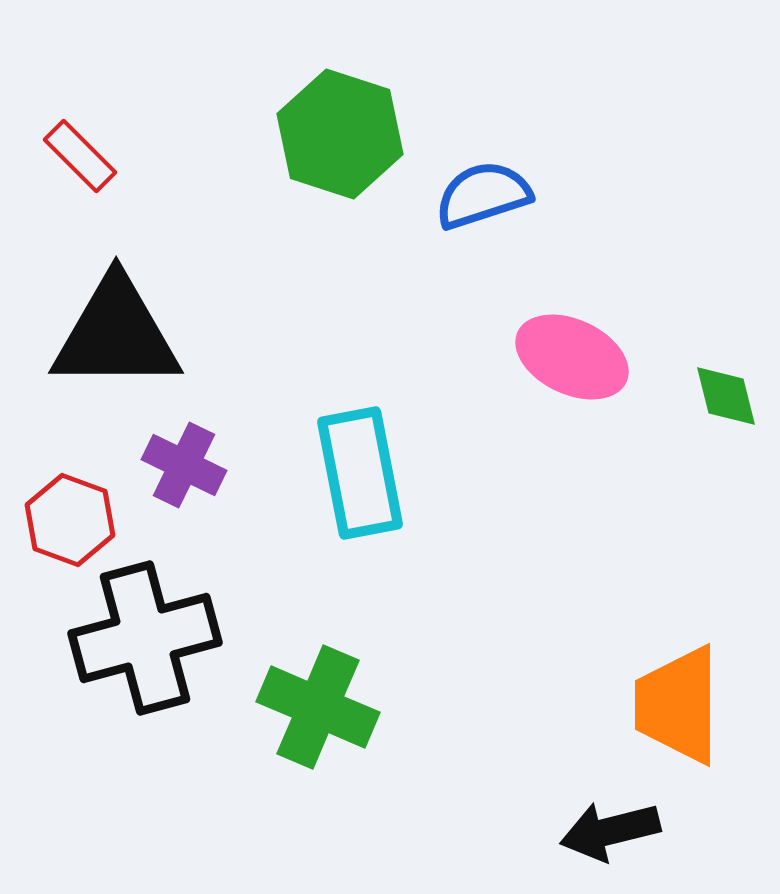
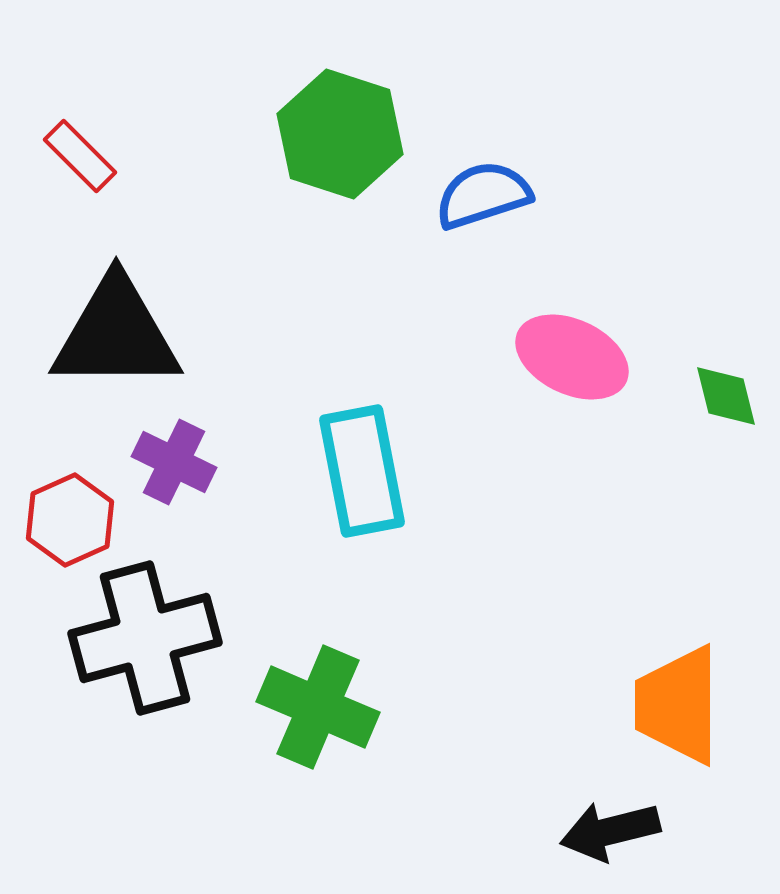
purple cross: moved 10 px left, 3 px up
cyan rectangle: moved 2 px right, 2 px up
red hexagon: rotated 16 degrees clockwise
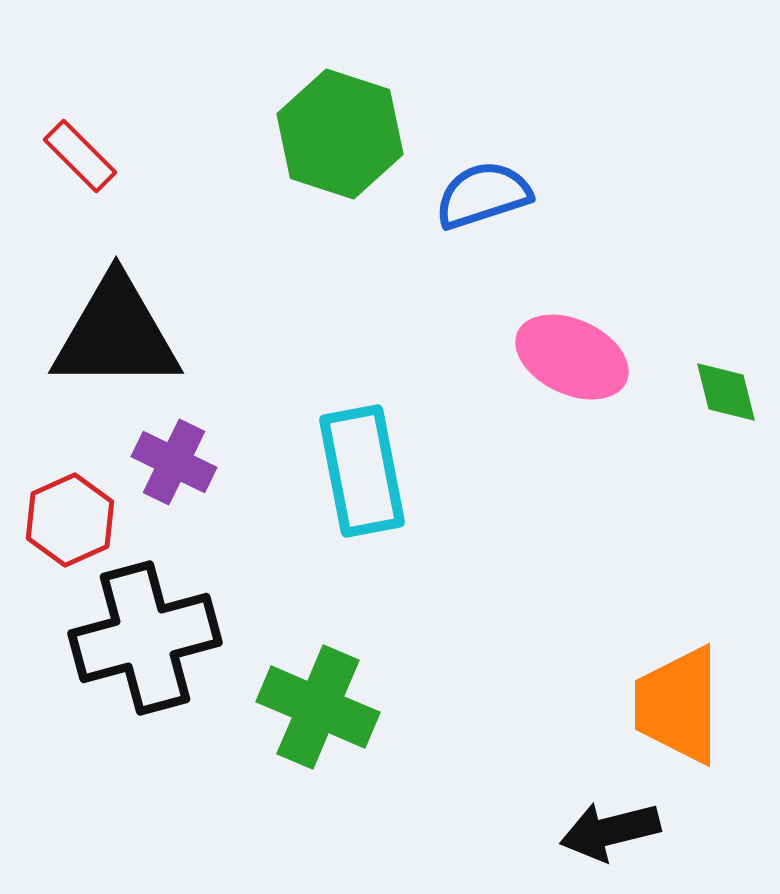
green diamond: moved 4 px up
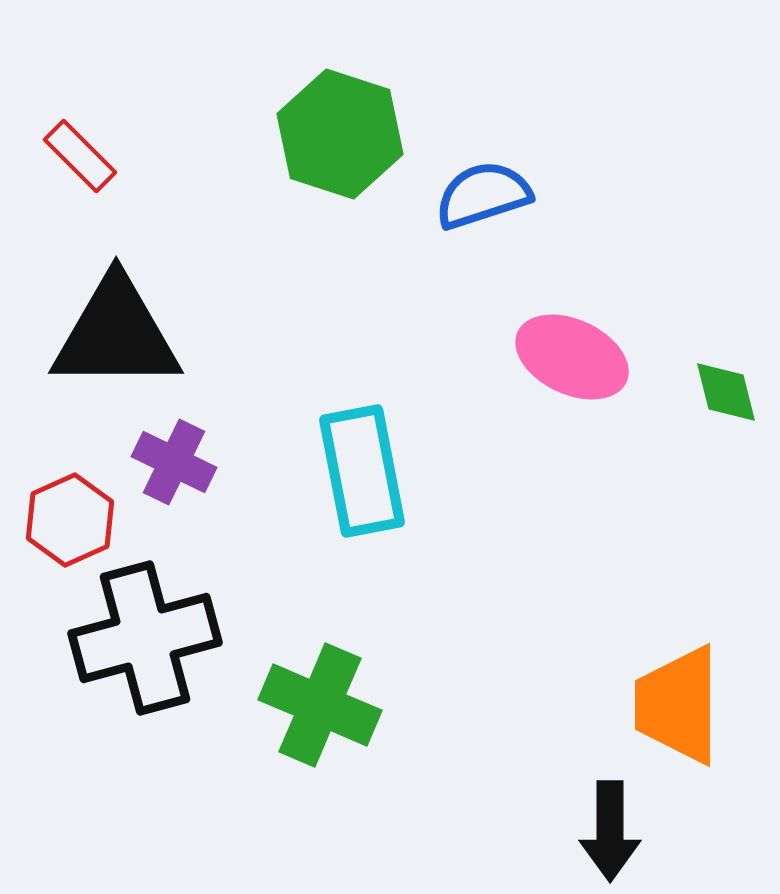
green cross: moved 2 px right, 2 px up
black arrow: rotated 76 degrees counterclockwise
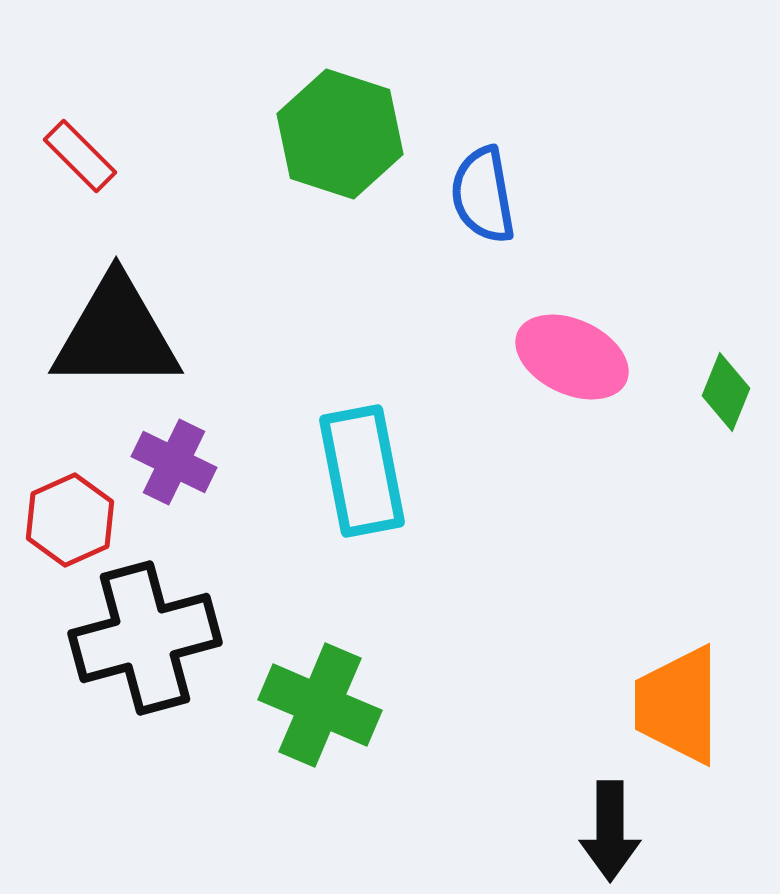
blue semicircle: rotated 82 degrees counterclockwise
green diamond: rotated 36 degrees clockwise
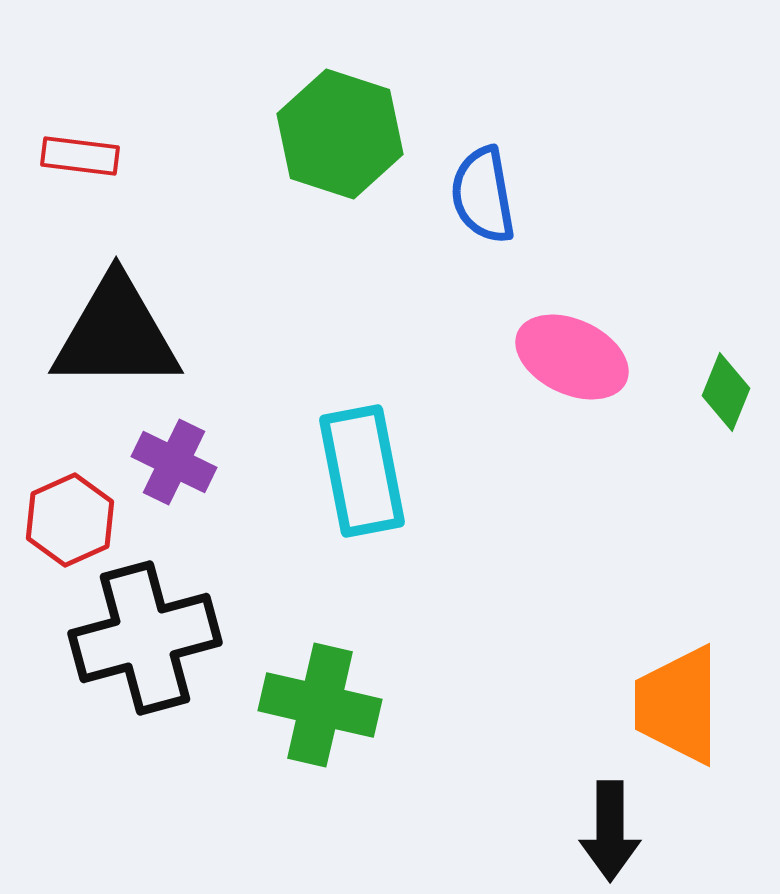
red rectangle: rotated 38 degrees counterclockwise
green cross: rotated 10 degrees counterclockwise
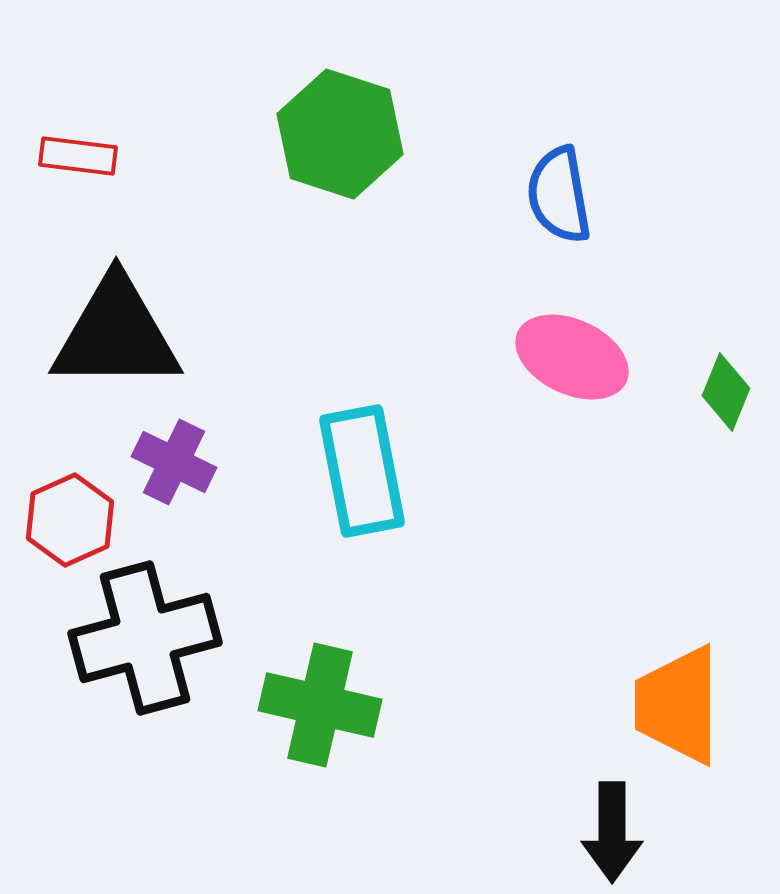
red rectangle: moved 2 px left
blue semicircle: moved 76 px right
black arrow: moved 2 px right, 1 px down
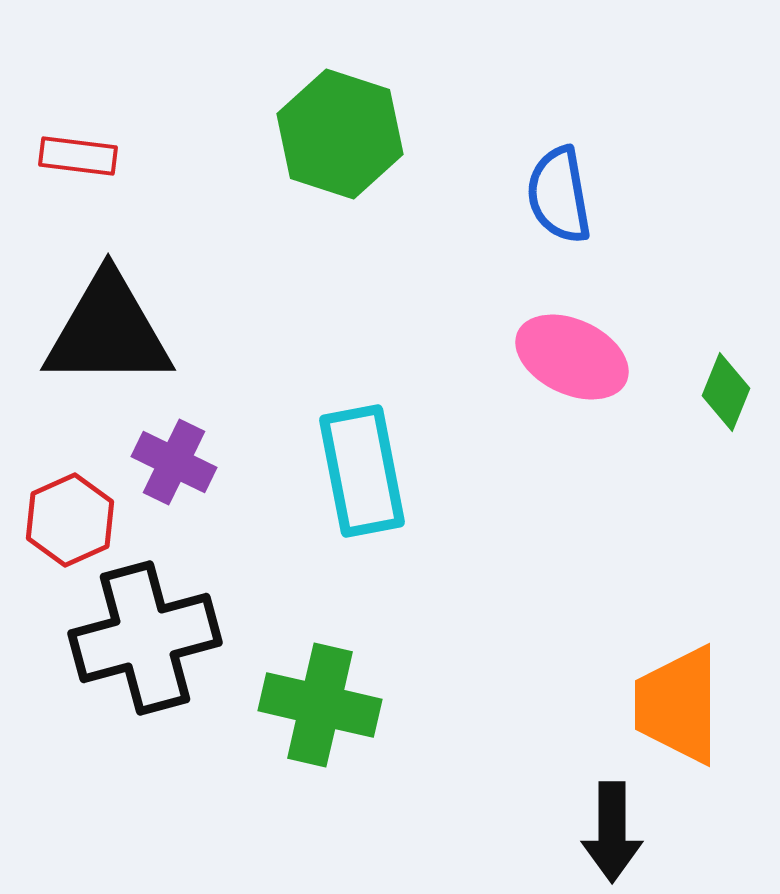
black triangle: moved 8 px left, 3 px up
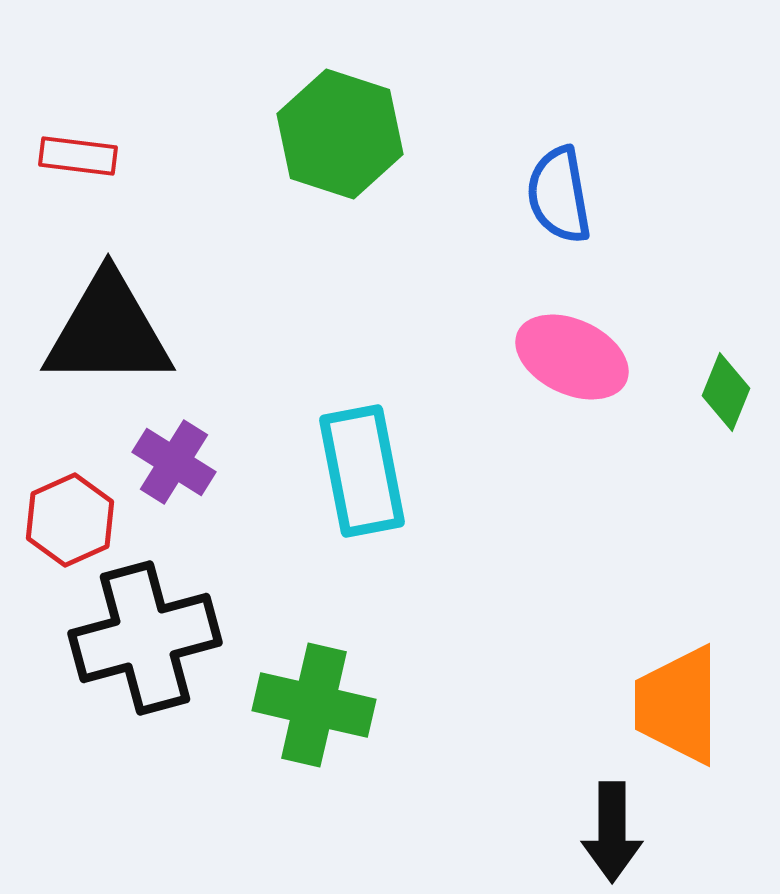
purple cross: rotated 6 degrees clockwise
green cross: moved 6 px left
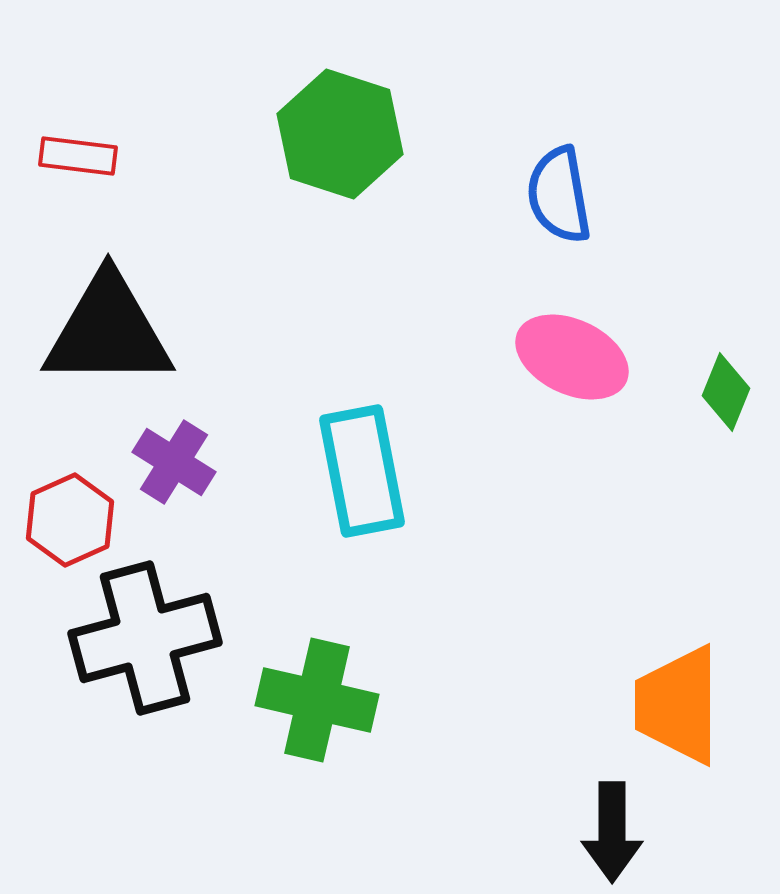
green cross: moved 3 px right, 5 px up
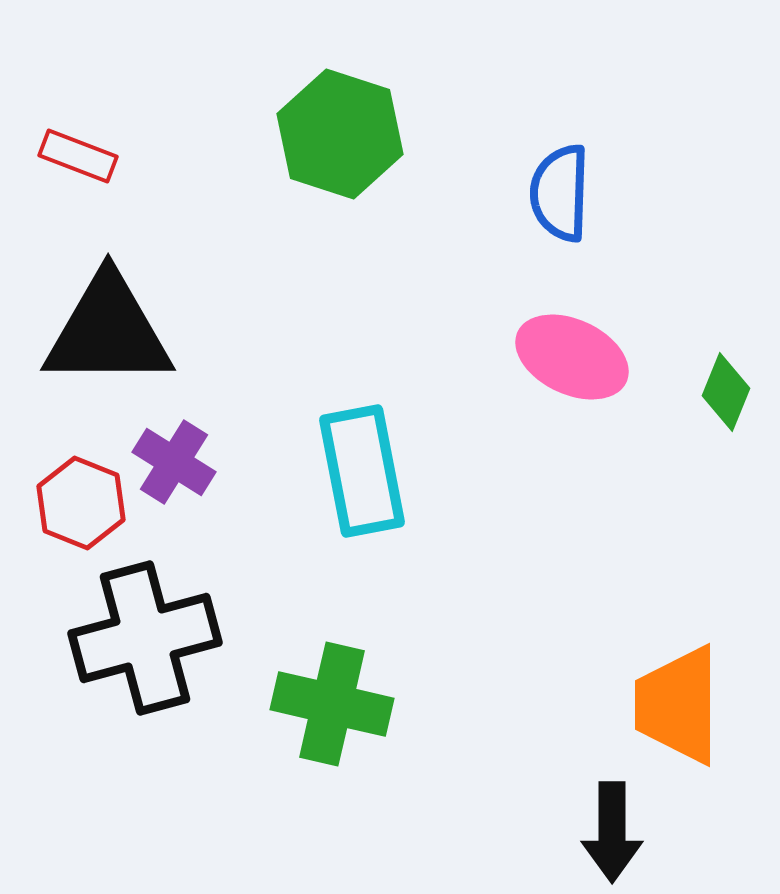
red rectangle: rotated 14 degrees clockwise
blue semicircle: moved 1 px right, 2 px up; rotated 12 degrees clockwise
red hexagon: moved 11 px right, 17 px up; rotated 14 degrees counterclockwise
green cross: moved 15 px right, 4 px down
